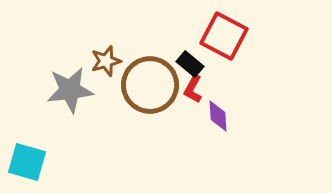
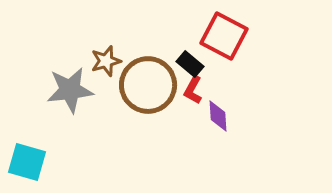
brown circle: moved 2 px left
red L-shape: moved 1 px down
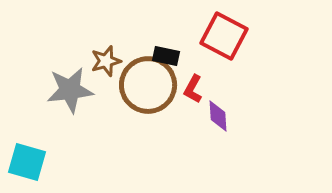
black rectangle: moved 24 px left, 8 px up; rotated 28 degrees counterclockwise
red L-shape: moved 1 px up
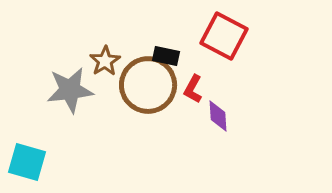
brown star: moved 1 px left; rotated 16 degrees counterclockwise
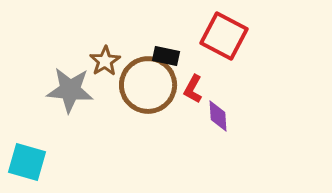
gray star: rotated 12 degrees clockwise
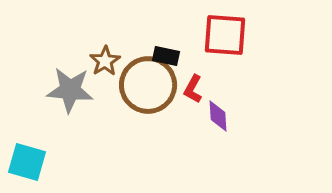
red square: moved 1 px right, 1 px up; rotated 24 degrees counterclockwise
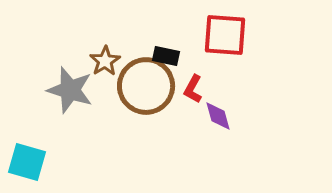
brown circle: moved 2 px left, 1 px down
gray star: rotated 12 degrees clockwise
purple diamond: rotated 12 degrees counterclockwise
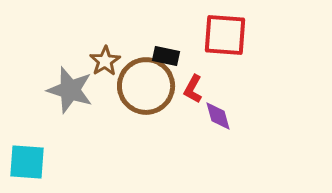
cyan square: rotated 12 degrees counterclockwise
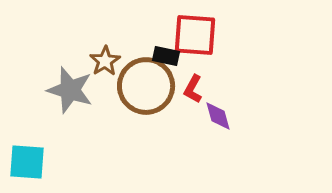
red square: moved 30 px left
